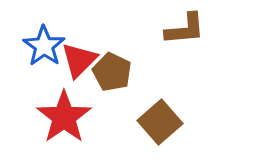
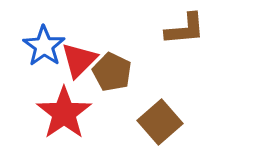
red star: moved 4 px up
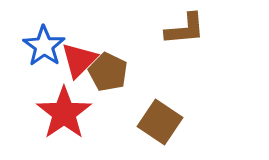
brown pentagon: moved 4 px left
brown square: rotated 15 degrees counterclockwise
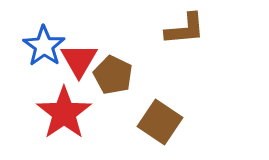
red triangle: rotated 15 degrees counterclockwise
brown pentagon: moved 5 px right, 3 px down
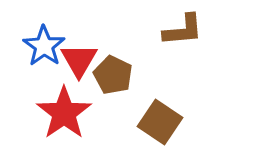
brown L-shape: moved 2 px left, 1 px down
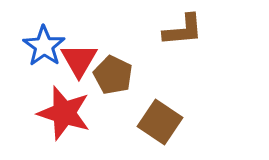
red star: rotated 20 degrees counterclockwise
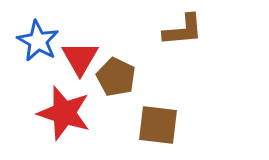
blue star: moved 6 px left, 5 px up; rotated 6 degrees counterclockwise
red triangle: moved 1 px right, 2 px up
brown pentagon: moved 3 px right, 2 px down
brown square: moved 2 px left, 3 px down; rotated 27 degrees counterclockwise
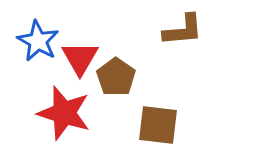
brown pentagon: rotated 9 degrees clockwise
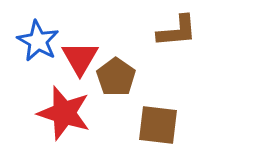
brown L-shape: moved 6 px left, 1 px down
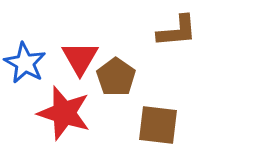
blue star: moved 13 px left, 22 px down
